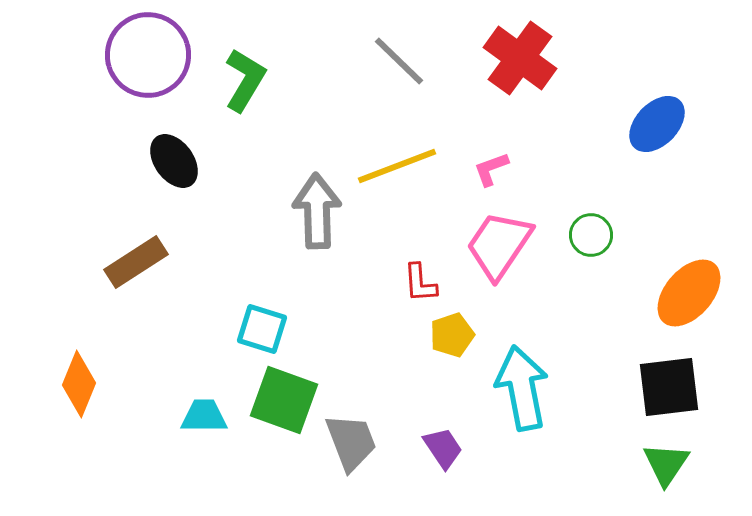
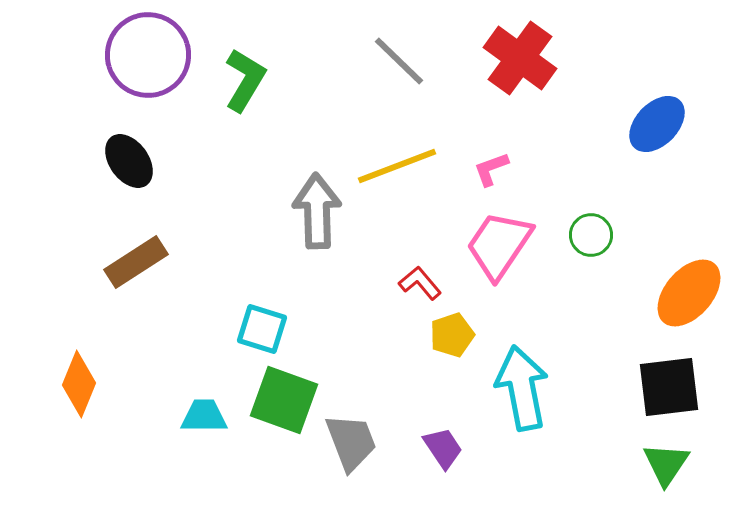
black ellipse: moved 45 px left
red L-shape: rotated 144 degrees clockwise
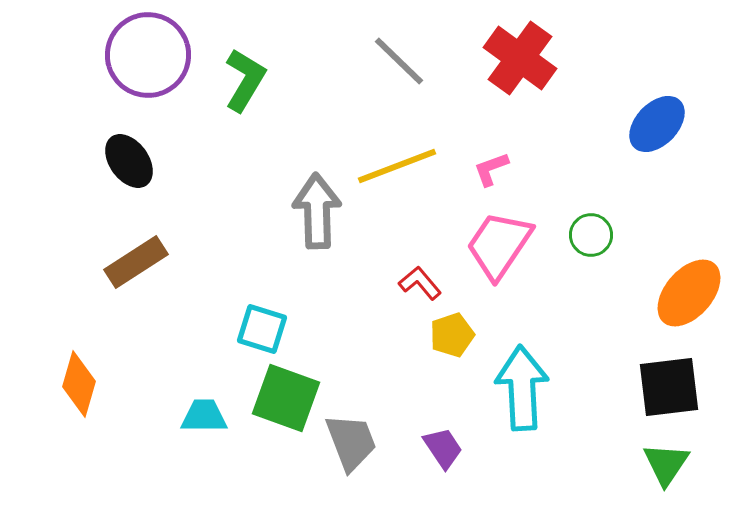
orange diamond: rotated 6 degrees counterclockwise
cyan arrow: rotated 8 degrees clockwise
green square: moved 2 px right, 2 px up
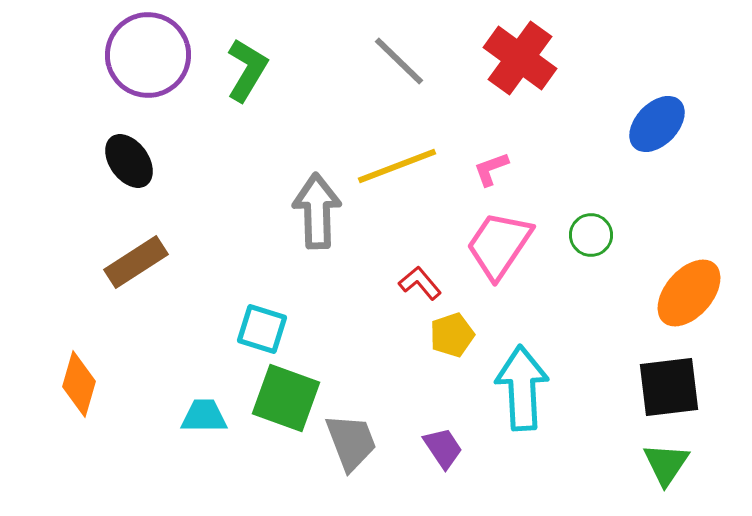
green L-shape: moved 2 px right, 10 px up
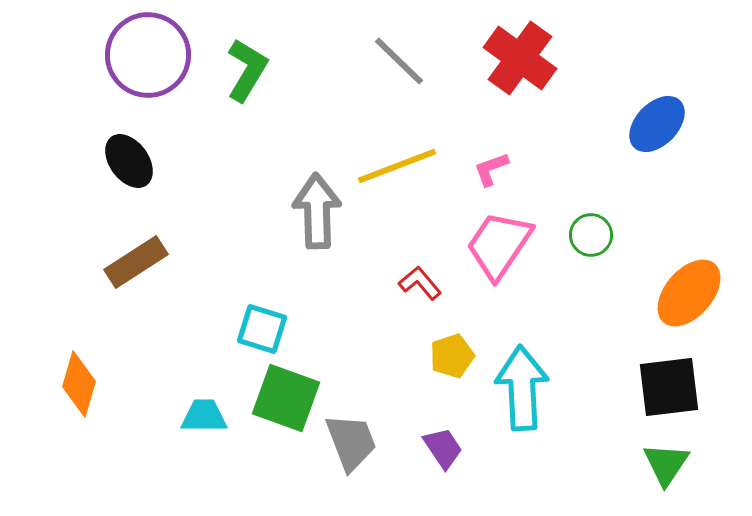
yellow pentagon: moved 21 px down
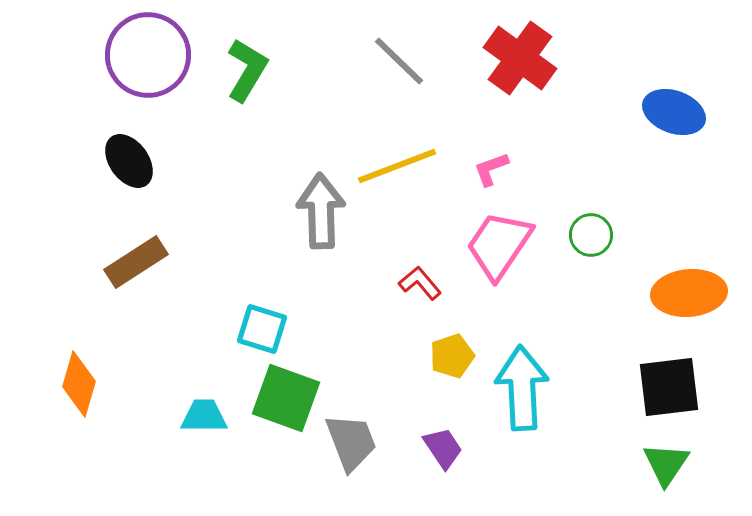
blue ellipse: moved 17 px right, 12 px up; rotated 66 degrees clockwise
gray arrow: moved 4 px right
orange ellipse: rotated 44 degrees clockwise
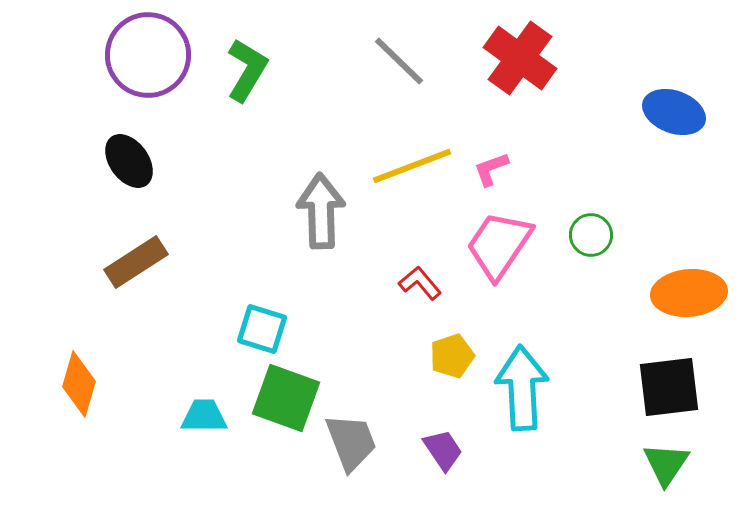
yellow line: moved 15 px right
purple trapezoid: moved 2 px down
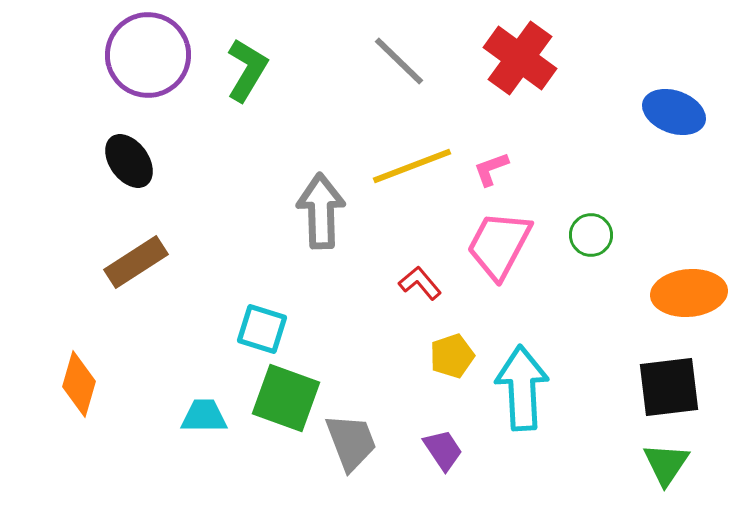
pink trapezoid: rotated 6 degrees counterclockwise
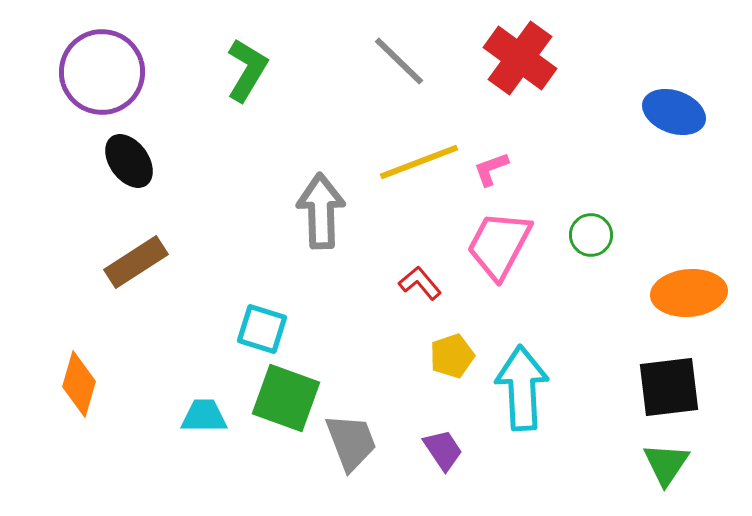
purple circle: moved 46 px left, 17 px down
yellow line: moved 7 px right, 4 px up
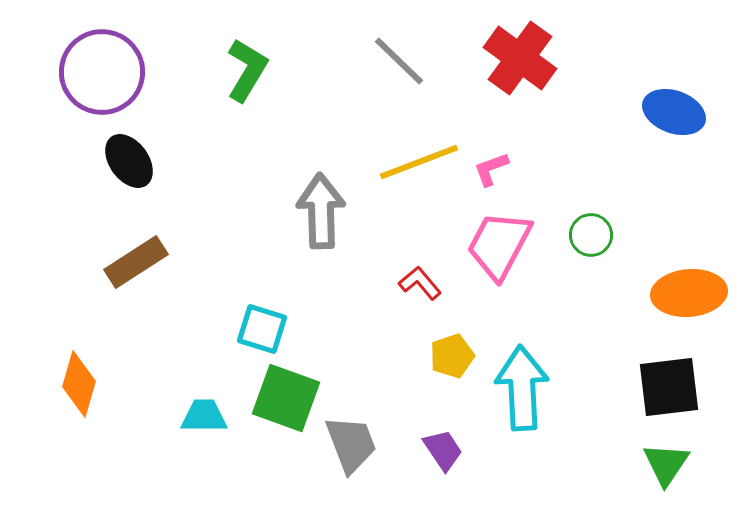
gray trapezoid: moved 2 px down
